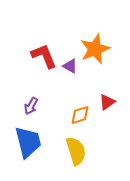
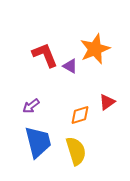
red L-shape: moved 1 px right, 1 px up
purple arrow: rotated 24 degrees clockwise
blue trapezoid: moved 10 px right
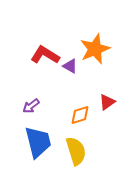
red L-shape: rotated 36 degrees counterclockwise
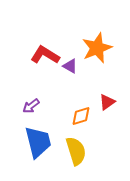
orange star: moved 2 px right, 1 px up
orange diamond: moved 1 px right, 1 px down
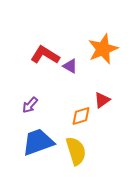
orange star: moved 6 px right, 1 px down
red triangle: moved 5 px left, 2 px up
purple arrow: moved 1 px left, 1 px up; rotated 12 degrees counterclockwise
blue trapezoid: rotated 96 degrees counterclockwise
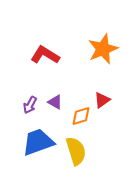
purple triangle: moved 15 px left, 36 px down
purple arrow: rotated 12 degrees counterclockwise
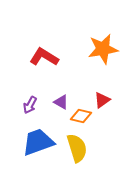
orange star: rotated 12 degrees clockwise
red L-shape: moved 1 px left, 2 px down
purple triangle: moved 6 px right
orange diamond: rotated 30 degrees clockwise
yellow semicircle: moved 1 px right, 3 px up
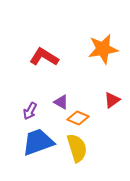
red triangle: moved 10 px right
purple arrow: moved 6 px down
orange diamond: moved 3 px left, 2 px down; rotated 10 degrees clockwise
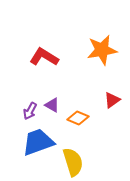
orange star: moved 1 px left, 1 px down
purple triangle: moved 9 px left, 3 px down
yellow semicircle: moved 4 px left, 14 px down
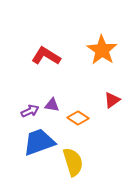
orange star: rotated 28 degrees counterclockwise
red L-shape: moved 2 px right, 1 px up
purple triangle: rotated 21 degrees counterclockwise
purple arrow: rotated 144 degrees counterclockwise
orange diamond: rotated 10 degrees clockwise
blue trapezoid: moved 1 px right
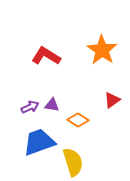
purple arrow: moved 4 px up
orange diamond: moved 2 px down
